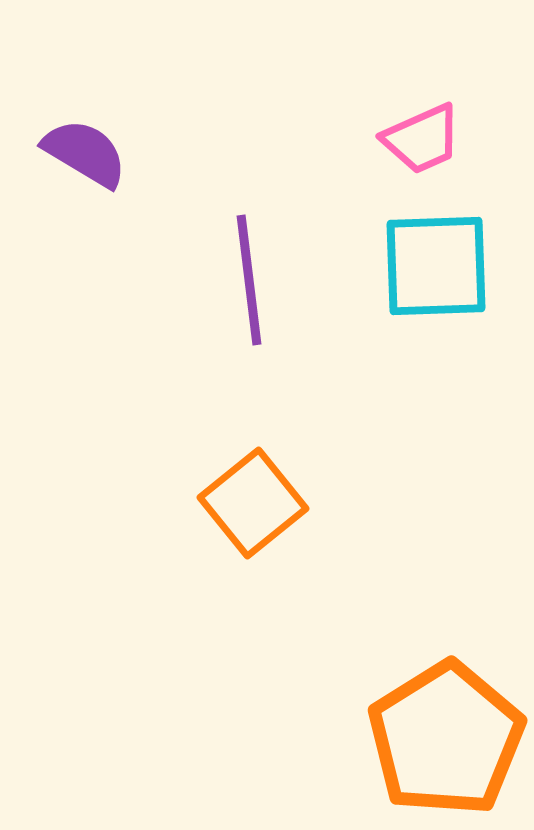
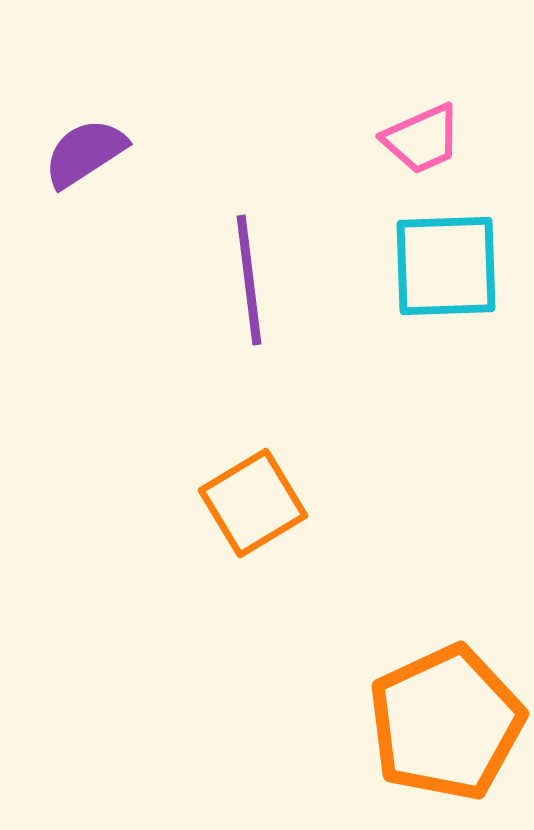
purple semicircle: rotated 64 degrees counterclockwise
cyan square: moved 10 px right
orange square: rotated 8 degrees clockwise
orange pentagon: moved 16 px up; rotated 7 degrees clockwise
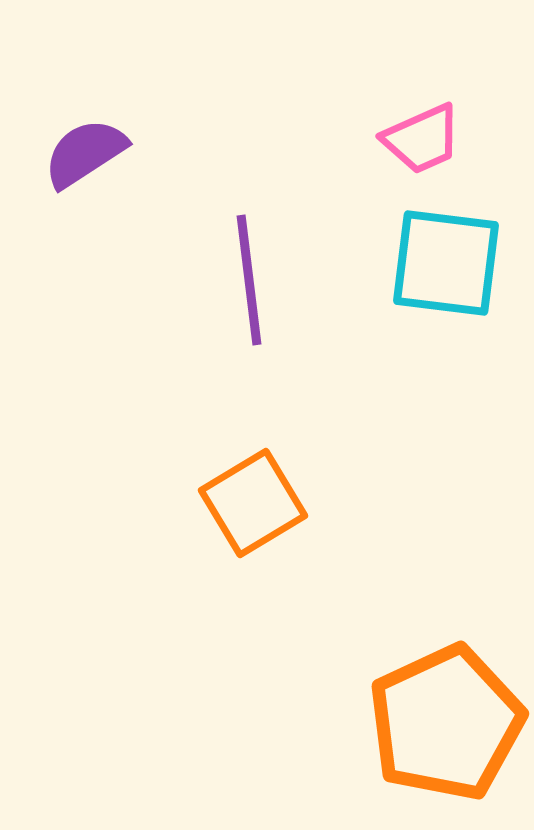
cyan square: moved 3 px up; rotated 9 degrees clockwise
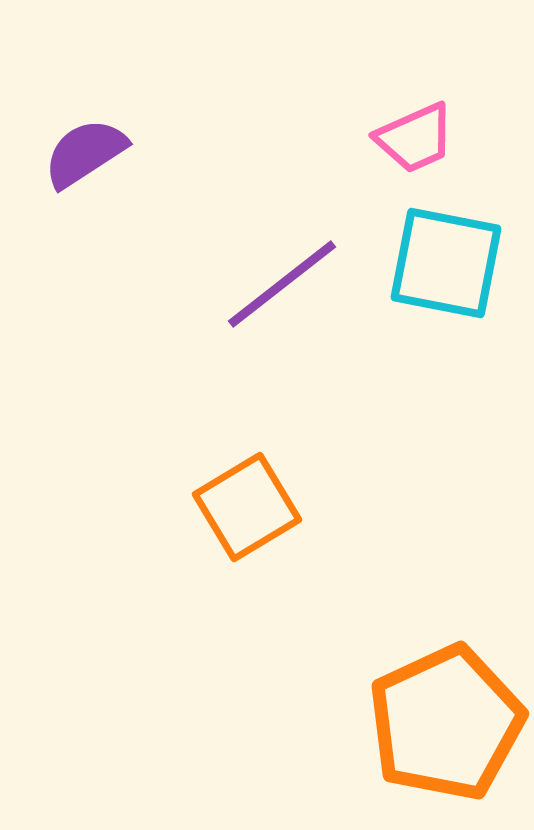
pink trapezoid: moved 7 px left, 1 px up
cyan square: rotated 4 degrees clockwise
purple line: moved 33 px right, 4 px down; rotated 59 degrees clockwise
orange square: moved 6 px left, 4 px down
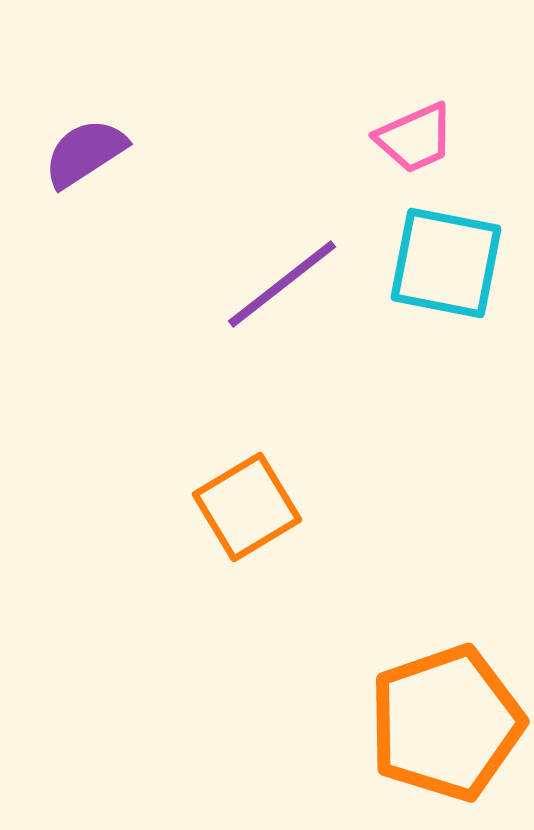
orange pentagon: rotated 6 degrees clockwise
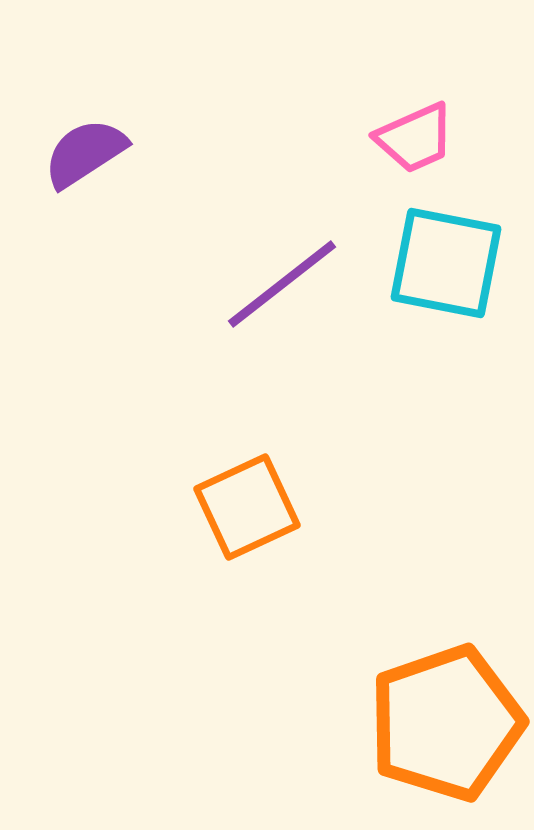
orange square: rotated 6 degrees clockwise
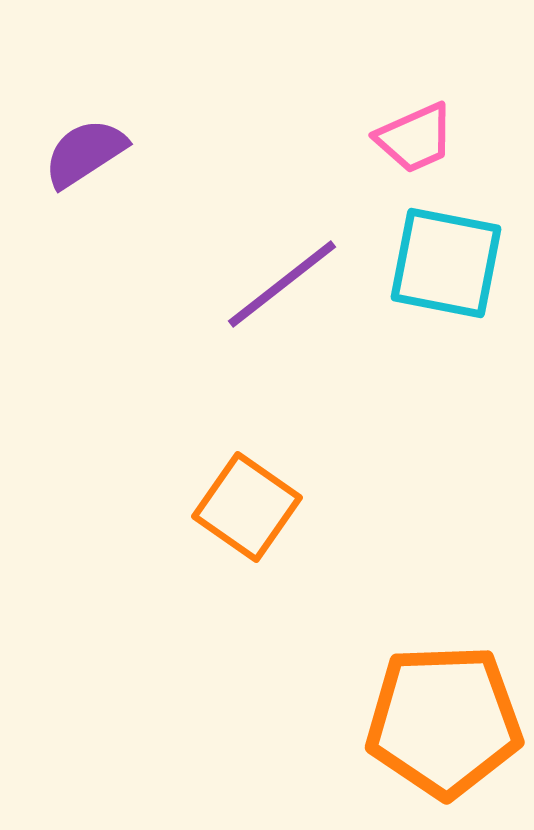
orange square: rotated 30 degrees counterclockwise
orange pentagon: moved 2 px left, 2 px up; rotated 17 degrees clockwise
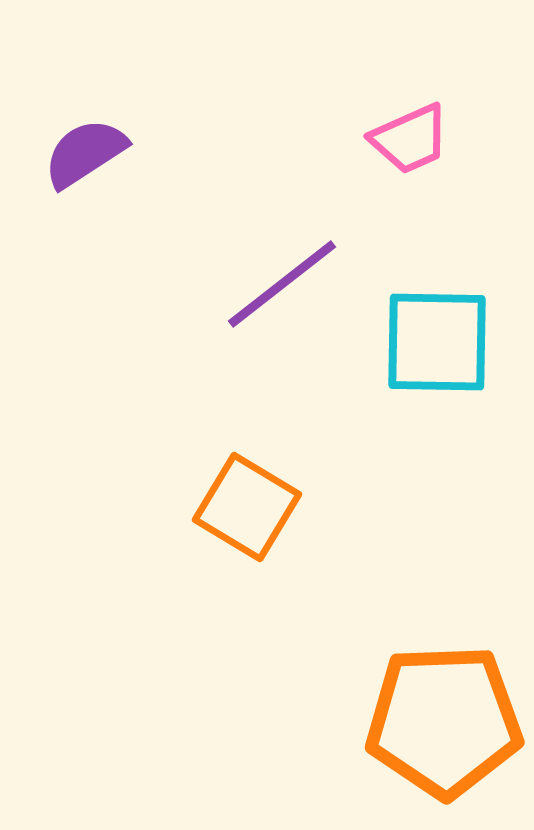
pink trapezoid: moved 5 px left, 1 px down
cyan square: moved 9 px left, 79 px down; rotated 10 degrees counterclockwise
orange square: rotated 4 degrees counterclockwise
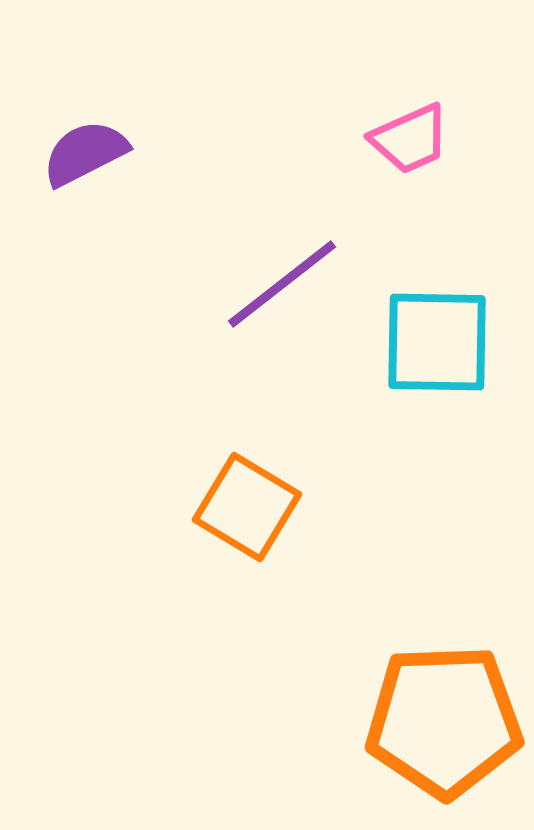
purple semicircle: rotated 6 degrees clockwise
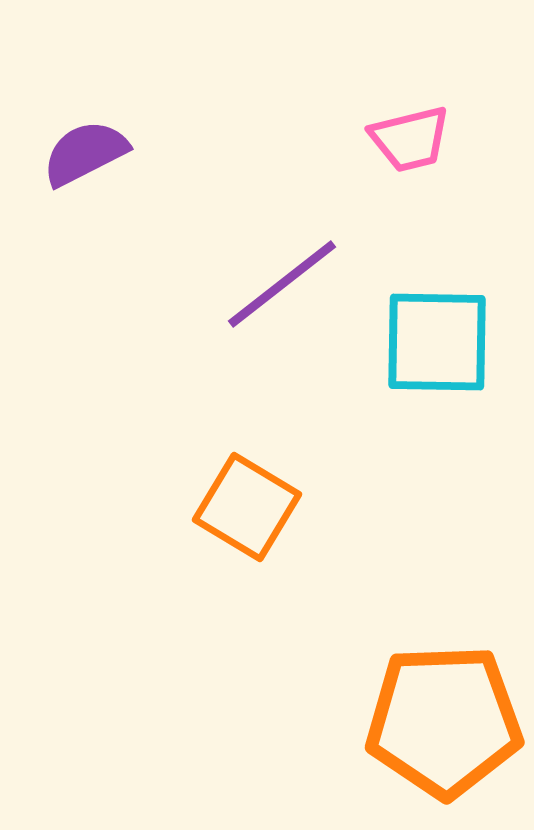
pink trapezoid: rotated 10 degrees clockwise
